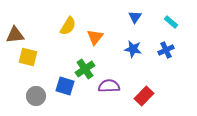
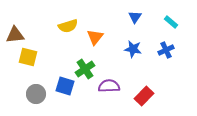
yellow semicircle: rotated 42 degrees clockwise
gray circle: moved 2 px up
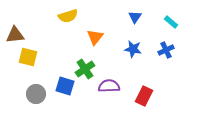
yellow semicircle: moved 10 px up
red rectangle: rotated 18 degrees counterclockwise
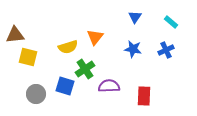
yellow semicircle: moved 31 px down
red rectangle: rotated 24 degrees counterclockwise
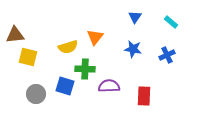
blue cross: moved 1 px right, 5 px down
green cross: rotated 36 degrees clockwise
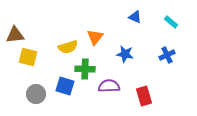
blue triangle: rotated 40 degrees counterclockwise
blue star: moved 8 px left, 5 px down
red rectangle: rotated 18 degrees counterclockwise
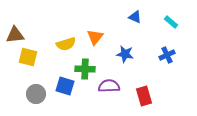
yellow semicircle: moved 2 px left, 3 px up
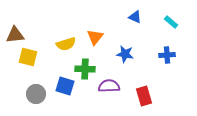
blue cross: rotated 21 degrees clockwise
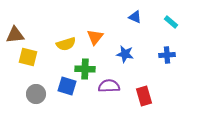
blue square: moved 2 px right
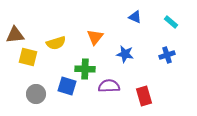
yellow semicircle: moved 10 px left, 1 px up
blue cross: rotated 14 degrees counterclockwise
